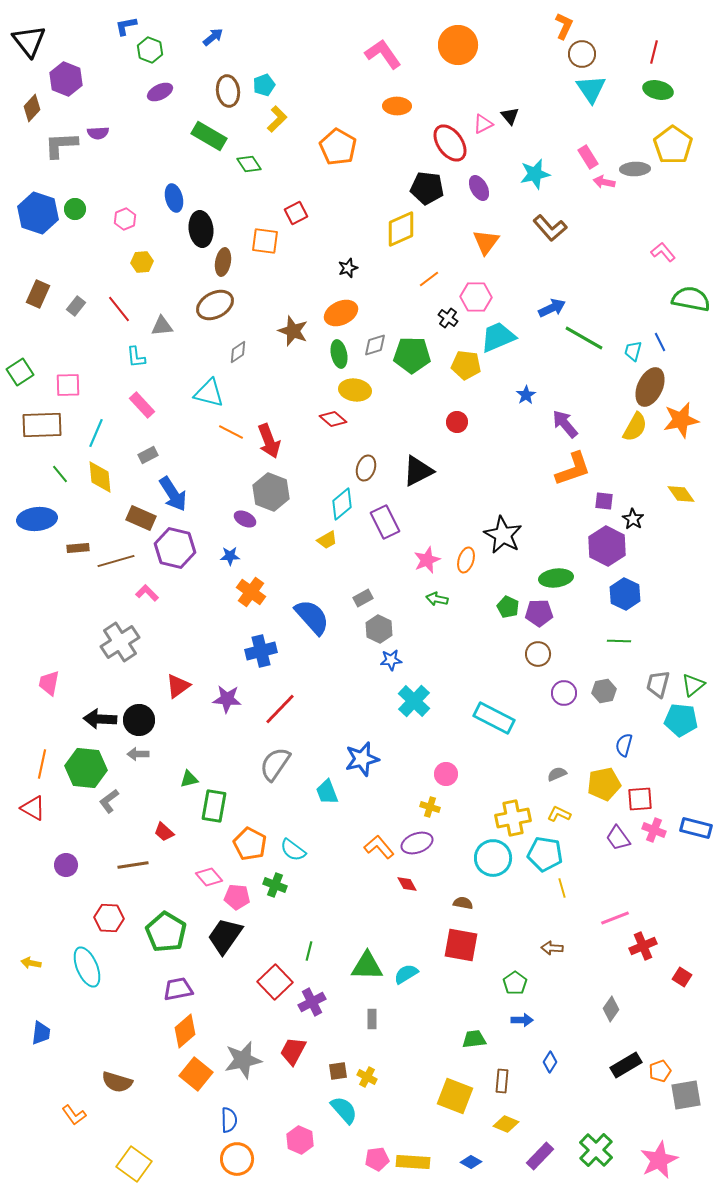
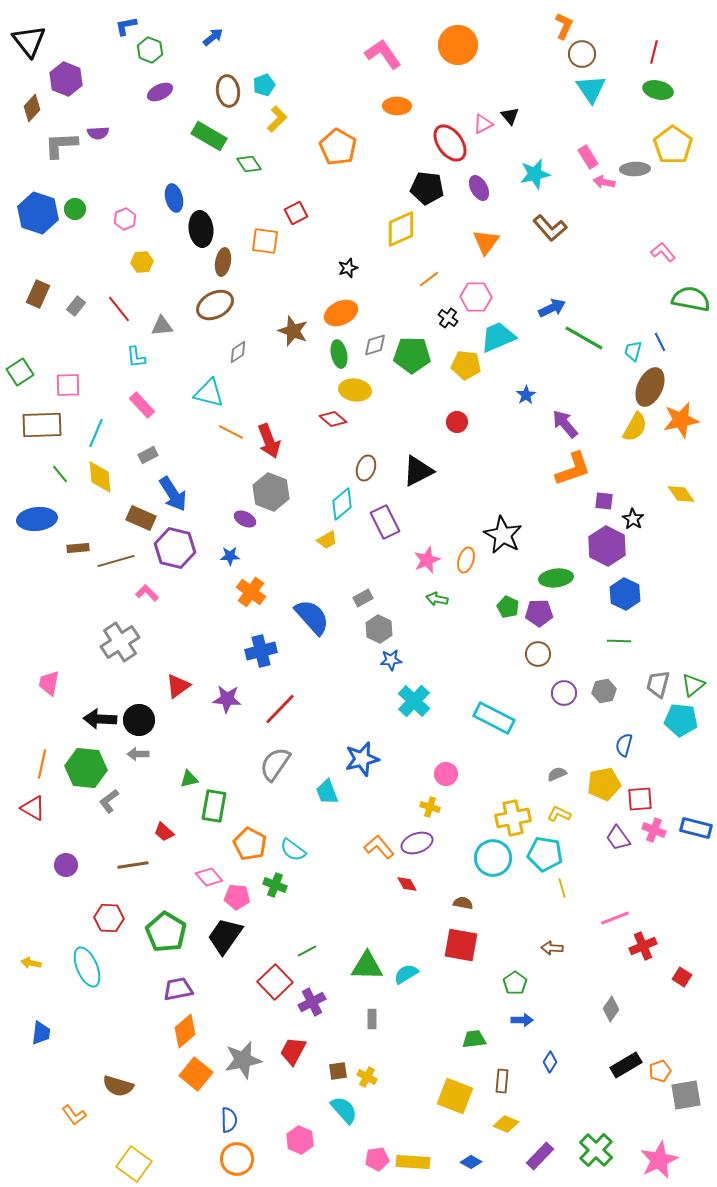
green line at (309, 951): moved 2 px left; rotated 48 degrees clockwise
brown semicircle at (117, 1082): moved 1 px right, 4 px down
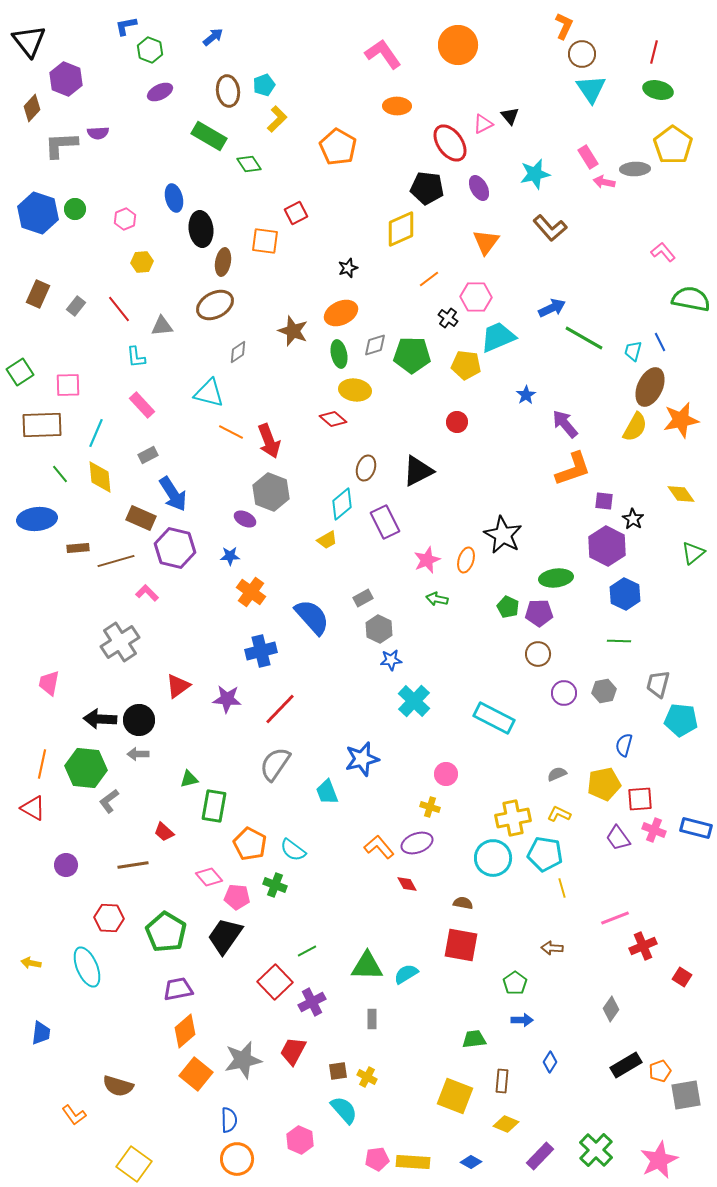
green triangle at (693, 685): moved 132 px up
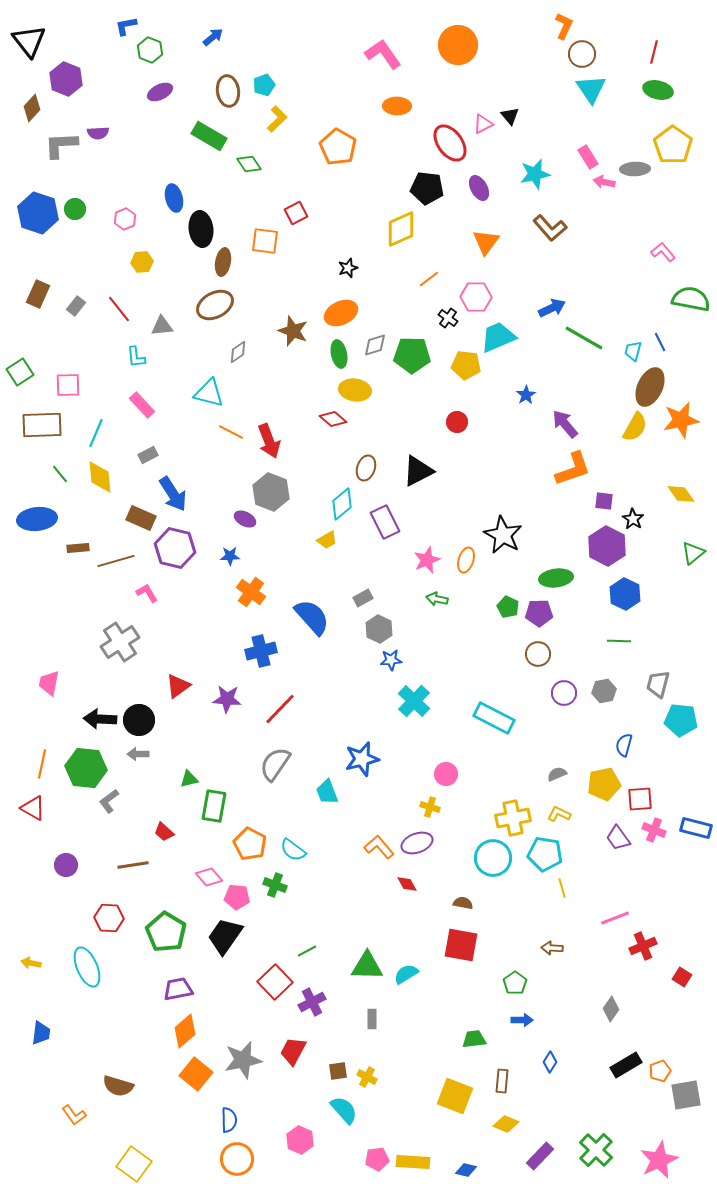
pink L-shape at (147, 593): rotated 15 degrees clockwise
blue diamond at (471, 1162): moved 5 px left, 8 px down; rotated 15 degrees counterclockwise
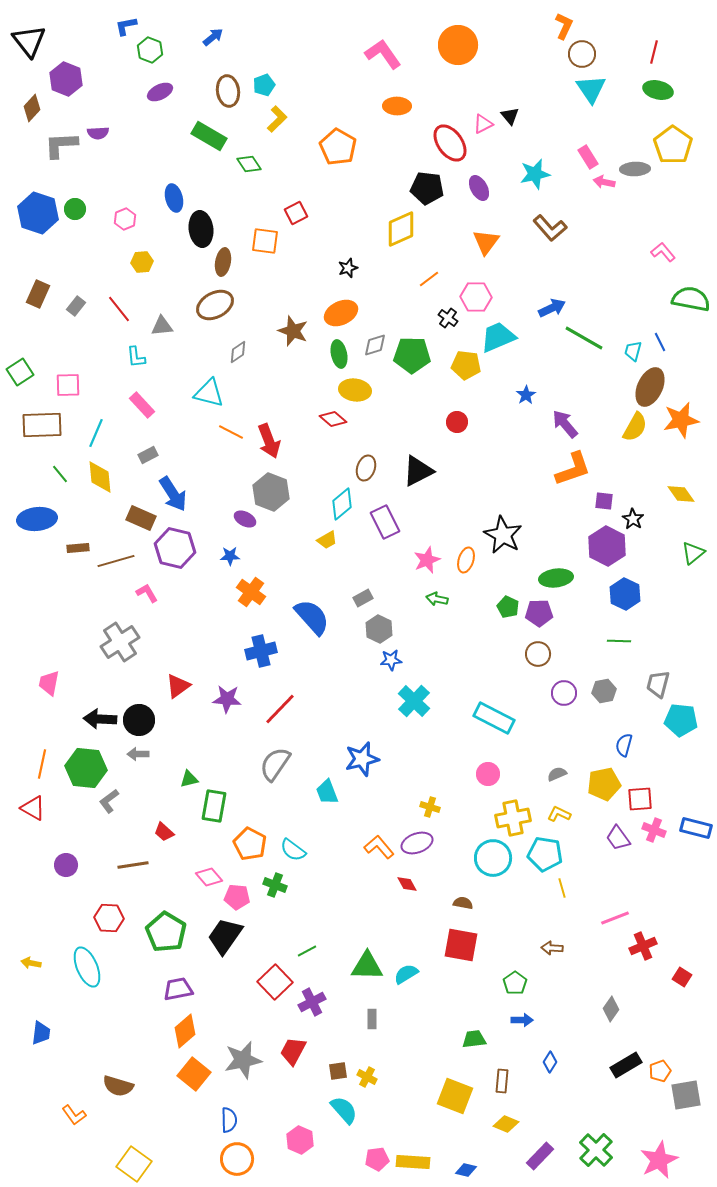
pink circle at (446, 774): moved 42 px right
orange square at (196, 1074): moved 2 px left
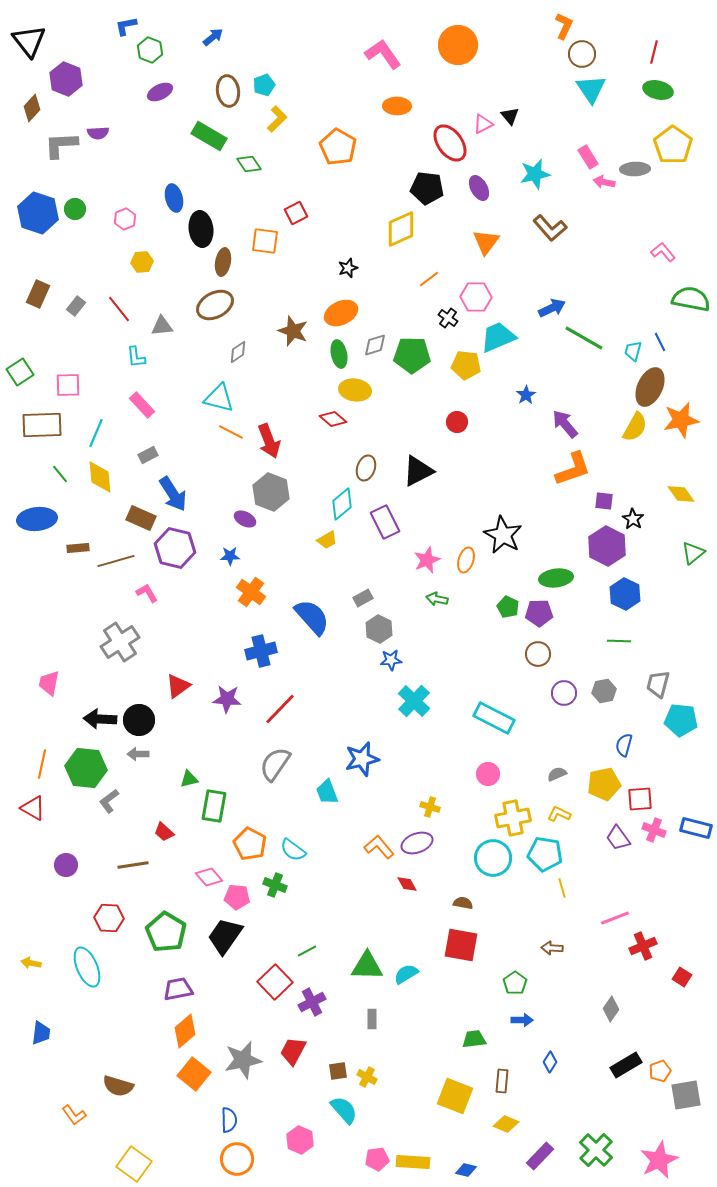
cyan triangle at (209, 393): moved 10 px right, 5 px down
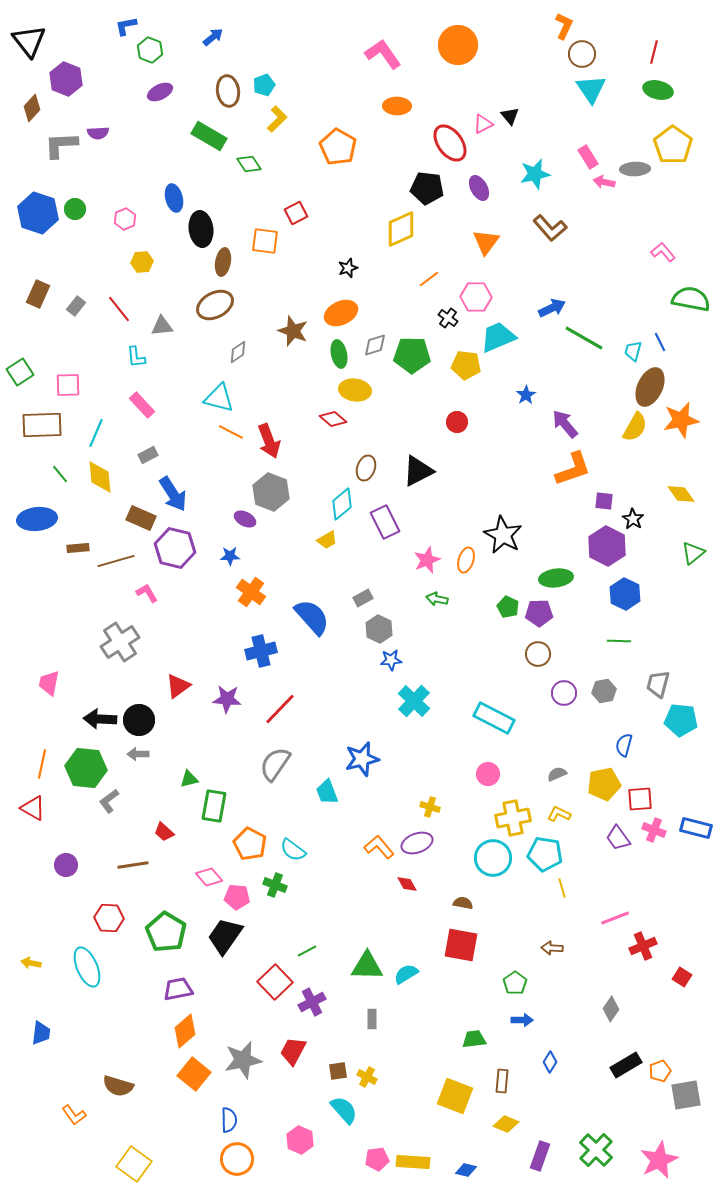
purple rectangle at (540, 1156): rotated 24 degrees counterclockwise
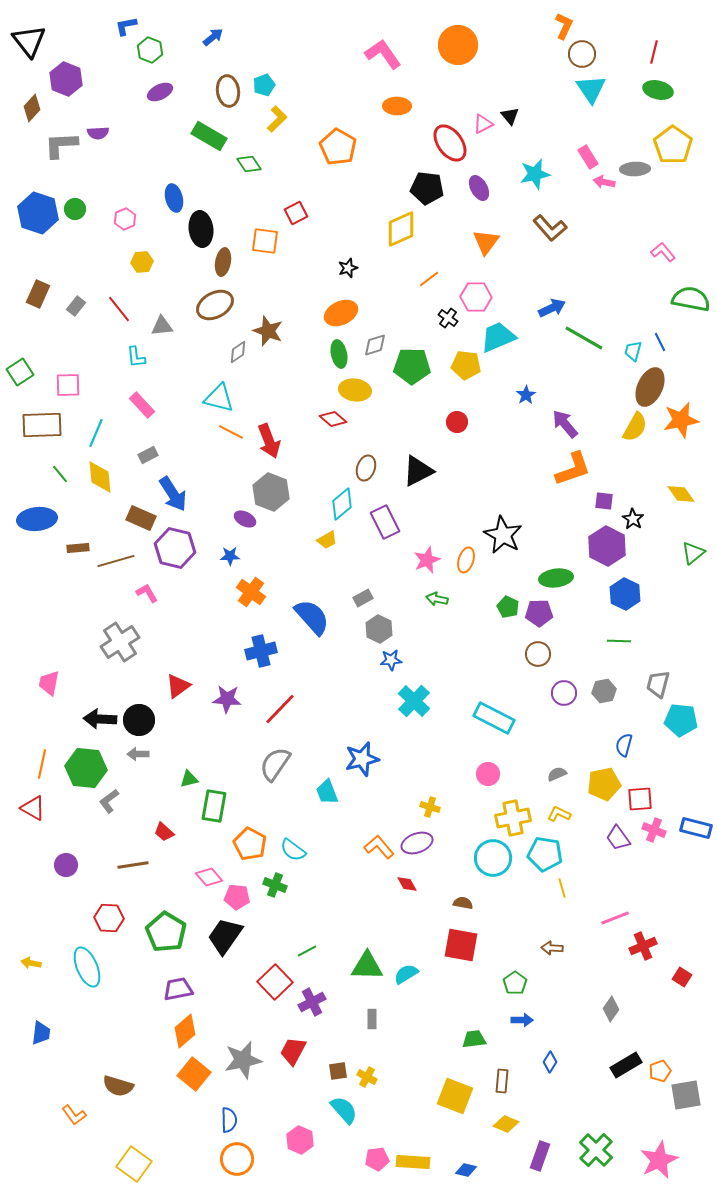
brown star at (293, 331): moved 25 px left
green pentagon at (412, 355): moved 11 px down
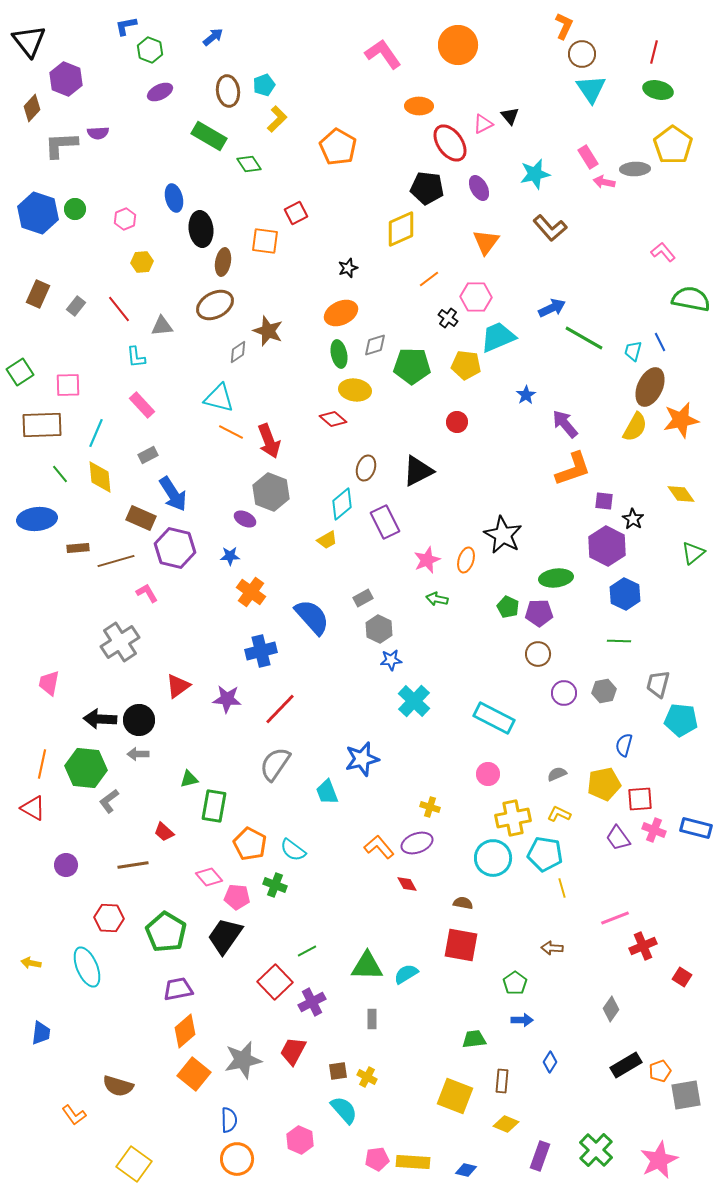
orange ellipse at (397, 106): moved 22 px right
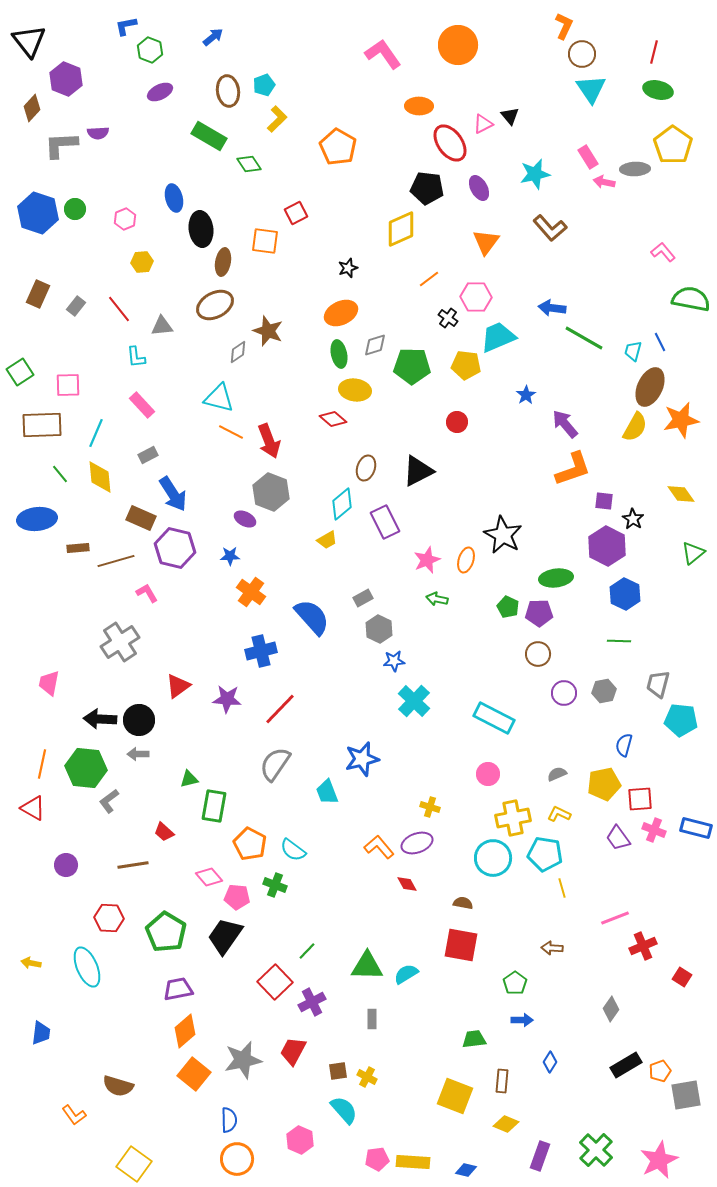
blue arrow at (552, 308): rotated 148 degrees counterclockwise
blue star at (391, 660): moved 3 px right, 1 px down
green line at (307, 951): rotated 18 degrees counterclockwise
